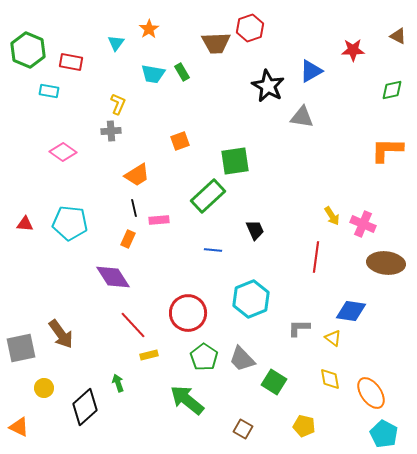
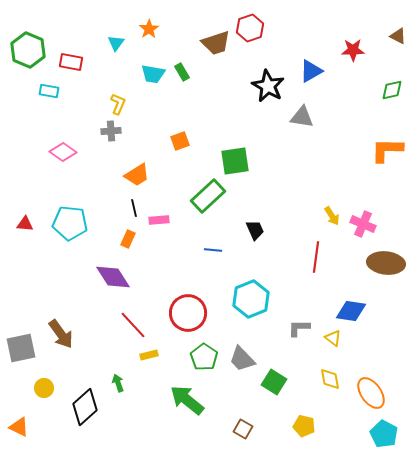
brown trapezoid at (216, 43): rotated 16 degrees counterclockwise
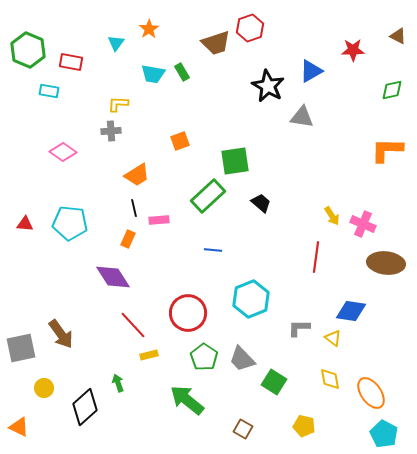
yellow L-shape at (118, 104): rotated 110 degrees counterclockwise
black trapezoid at (255, 230): moved 6 px right, 27 px up; rotated 25 degrees counterclockwise
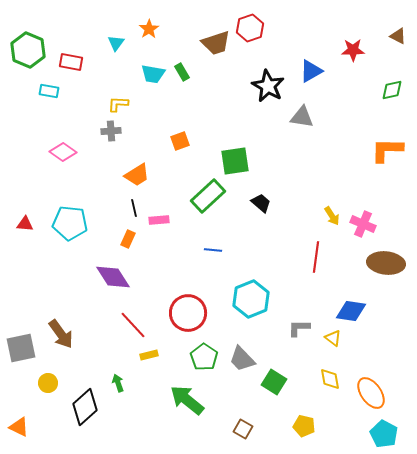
yellow circle at (44, 388): moved 4 px right, 5 px up
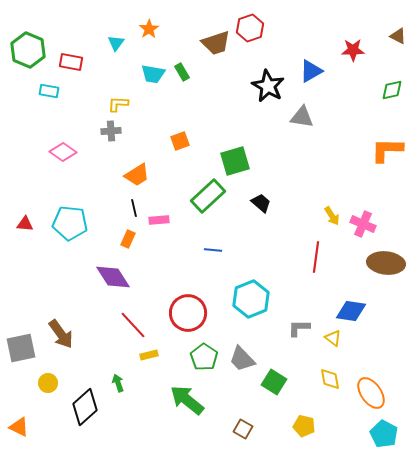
green square at (235, 161): rotated 8 degrees counterclockwise
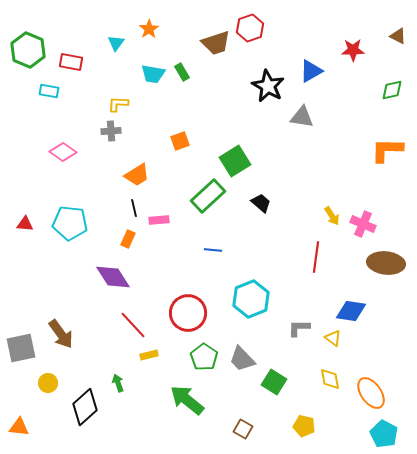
green square at (235, 161): rotated 16 degrees counterclockwise
orange triangle at (19, 427): rotated 20 degrees counterclockwise
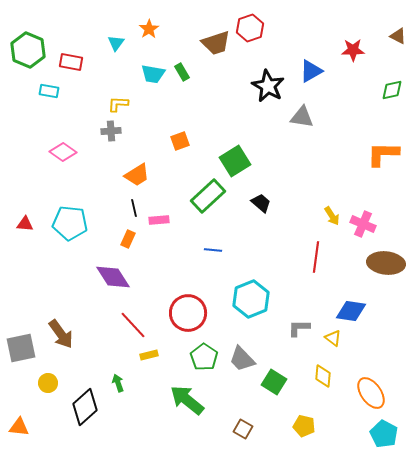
orange L-shape at (387, 150): moved 4 px left, 4 px down
yellow diamond at (330, 379): moved 7 px left, 3 px up; rotated 15 degrees clockwise
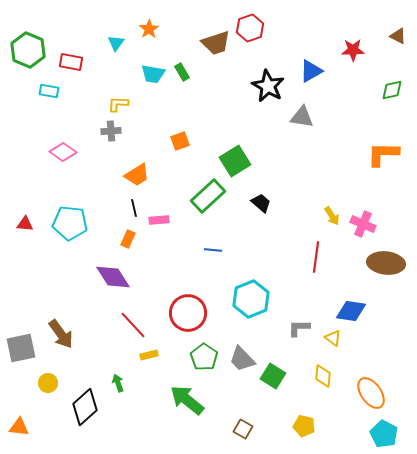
green square at (274, 382): moved 1 px left, 6 px up
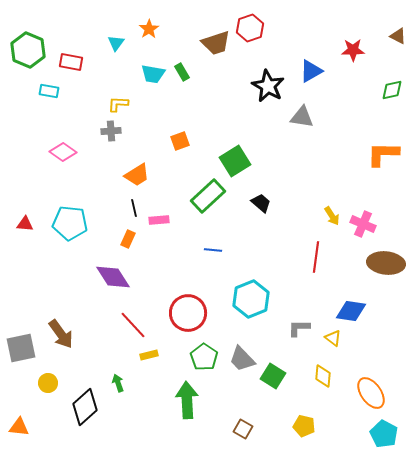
green arrow at (187, 400): rotated 48 degrees clockwise
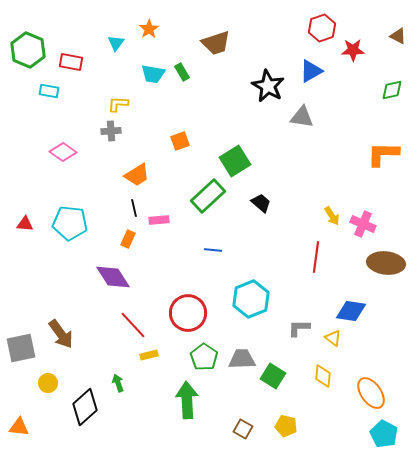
red hexagon at (250, 28): moved 72 px right
gray trapezoid at (242, 359): rotated 132 degrees clockwise
yellow pentagon at (304, 426): moved 18 px left
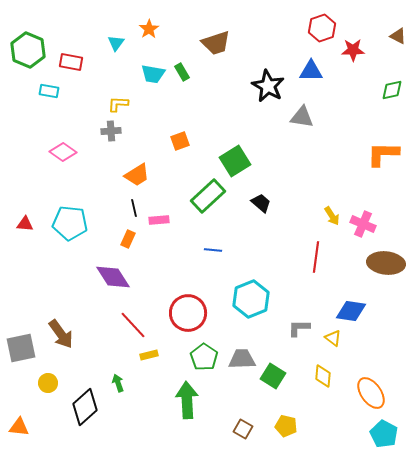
blue triangle at (311, 71): rotated 30 degrees clockwise
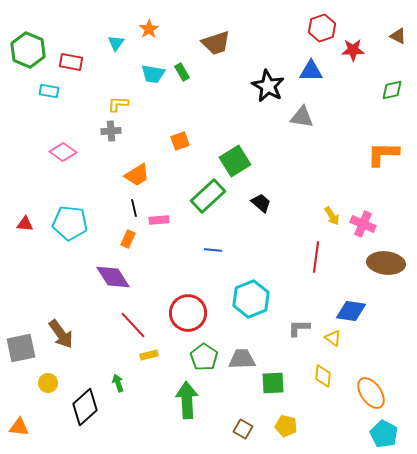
green square at (273, 376): moved 7 px down; rotated 35 degrees counterclockwise
